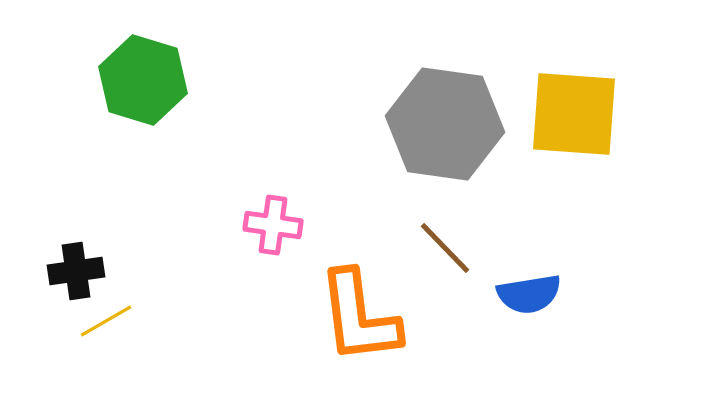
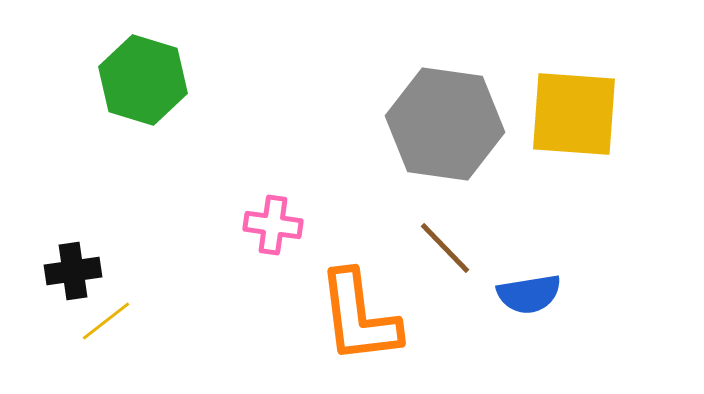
black cross: moved 3 px left
yellow line: rotated 8 degrees counterclockwise
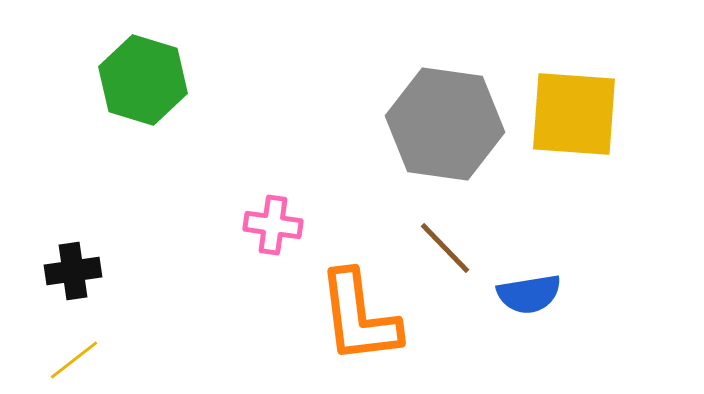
yellow line: moved 32 px left, 39 px down
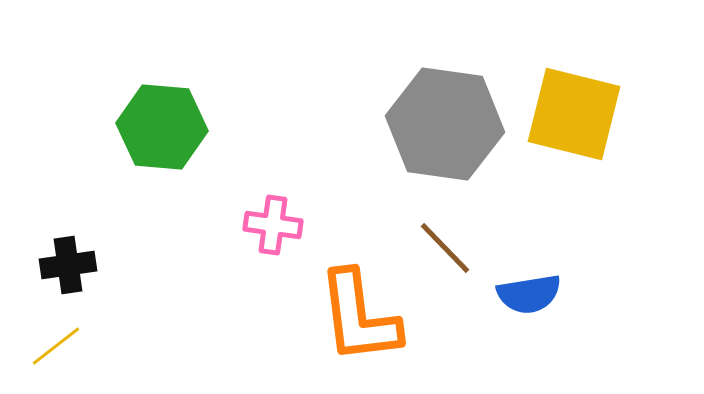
green hexagon: moved 19 px right, 47 px down; rotated 12 degrees counterclockwise
yellow square: rotated 10 degrees clockwise
black cross: moved 5 px left, 6 px up
yellow line: moved 18 px left, 14 px up
